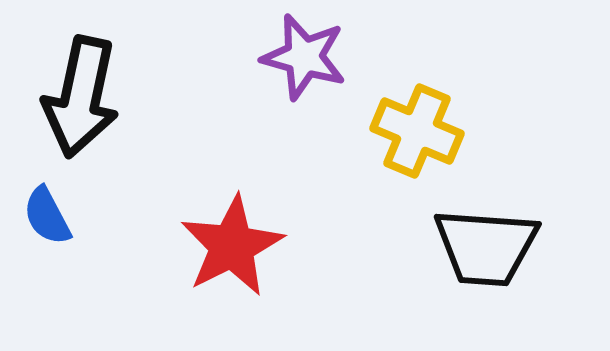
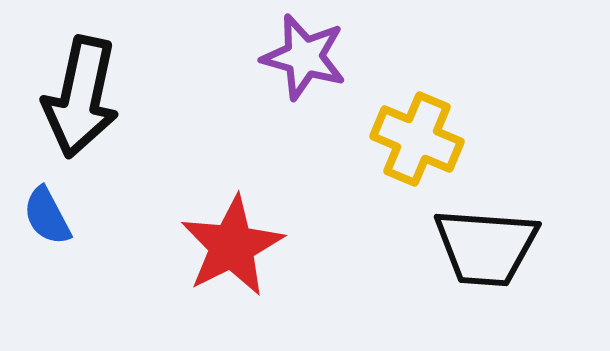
yellow cross: moved 8 px down
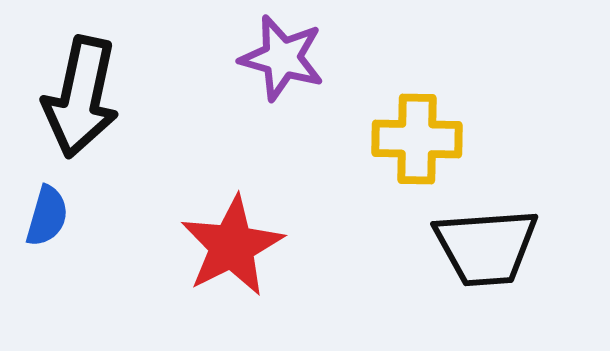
purple star: moved 22 px left, 1 px down
yellow cross: rotated 22 degrees counterclockwise
blue semicircle: rotated 136 degrees counterclockwise
black trapezoid: rotated 8 degrees counterclockwise
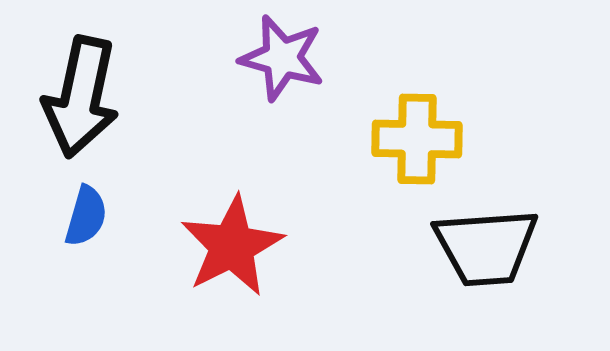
blue semicircle: moved 39 px right
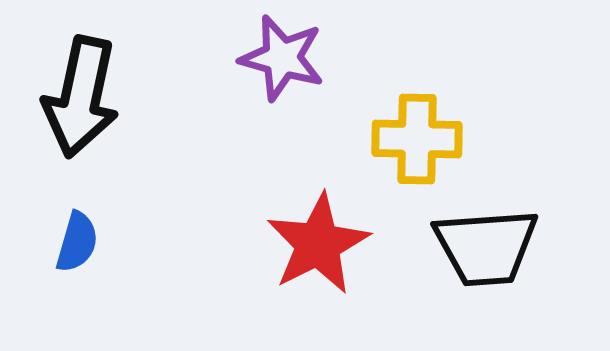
blue semicircle: moved 9 px left, 26 px down
red star: moved 86 px right, 2 px up
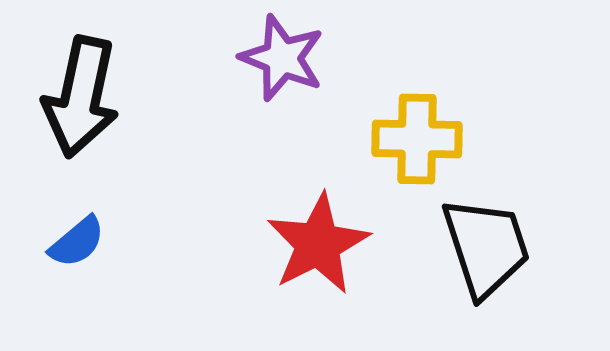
purple star: rotated 6 degrees clockwise
blue semicircle: rotated 34 degrees clockwise
black trapezoid: rotated 104 degrees counterclockwise
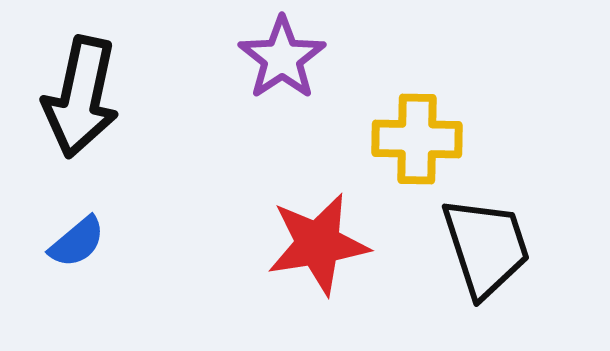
purple star: rotated 16 degrees clockwise
red star: rotated 18 degrees clockwise
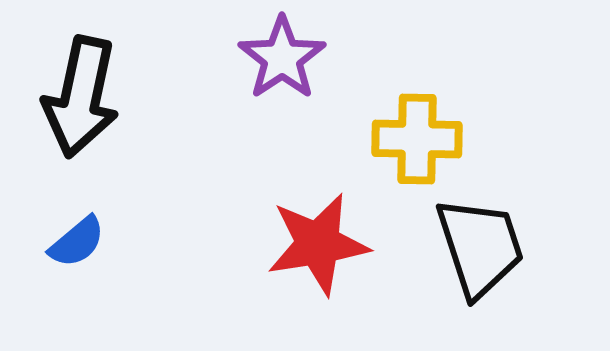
black trapezoid: moved 6 px left
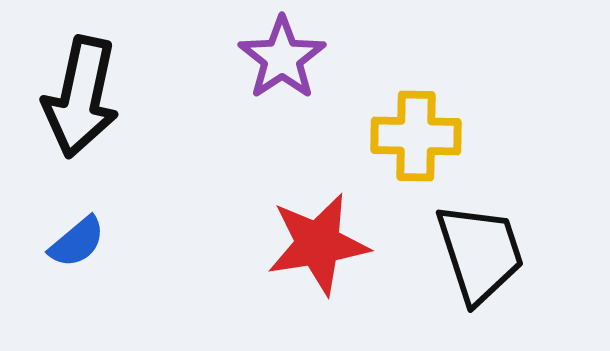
yellow cross: moved 1 px left, 3 px up
black trapezoid: moved 6 px down
